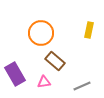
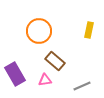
orange circle: moved 2 px left, 2 px up
pink triangle: moved 1 px right, 2 px up
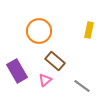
purple rectangle: moved 2 px right, 3 px up
pink triangle: rotated 32 degrees counterclockwise
gray line: rotated 60 degrees clockwise
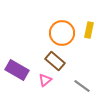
orange circle: moved 23 px right, 2 px down
purple rectangle: moved 1 px up; rotated 30 degrees counterclockwise
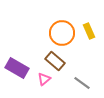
yellow rectangle: moved 1 px down; rotated 35 degrees counterclockwise
purple rectangle: moved 2 px up
pink triangle: moved 1 px left, 1 px up
gray line: moved 3 px up
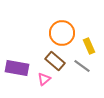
yellow rectangle: moved 15 px down
purple rectangle: rotated 20 degrees counterclockwise
gray line: moved 17 px up
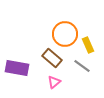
orange circle: moved 3 px right, 1 px down
yellow rectangle: moved 1 px left, 1 px up
brown rectangle: moved 3 px left, 3 px up
pink triangle: moved 10 px right, 3 px down
